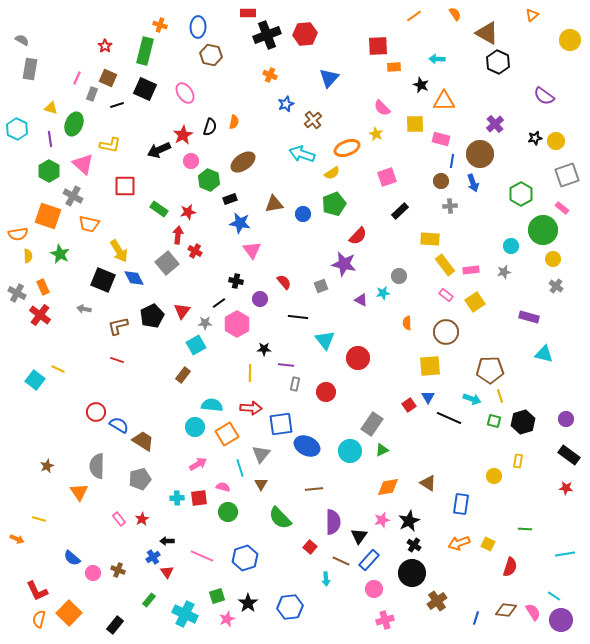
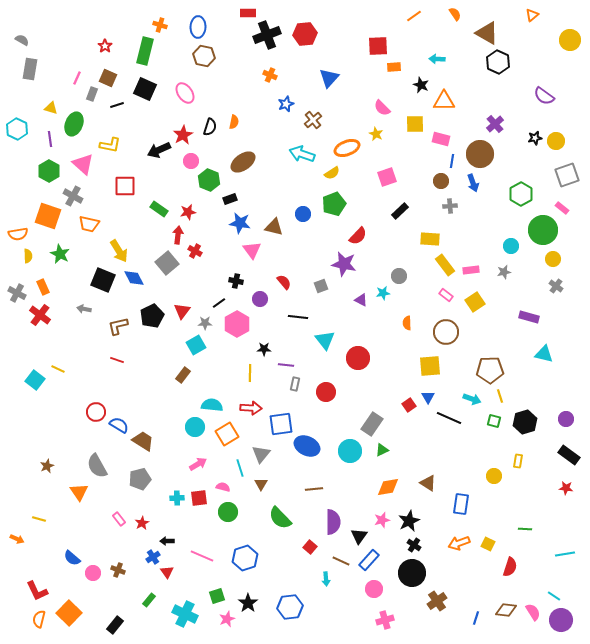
brown hexagon at (211, 55): moved 7 px left, 1 px down
brown triangle at (274, 204): moved 23 px down; rotated 24 degrees clockwise
black hexagon at (523, 422): moved 2 px right
gray semicircle at (97, 466): rotated 30 degrees counterclockwise
red star at (142, 519): moved 4 px down
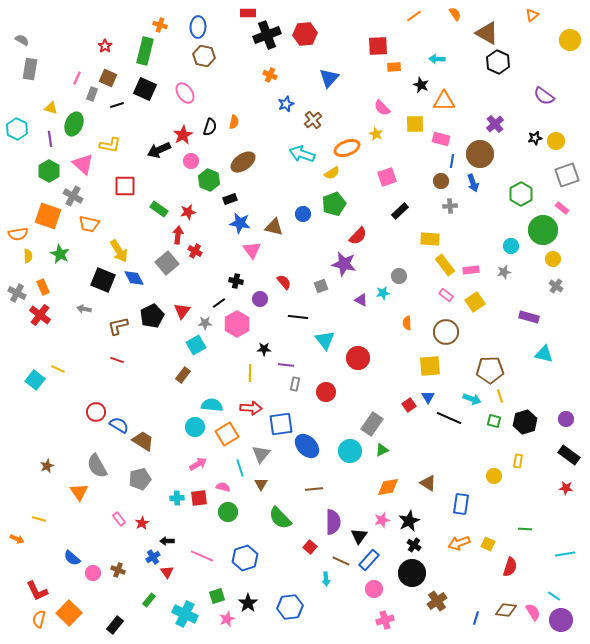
blue ellipse at (307, 446): rotated 20 degrees clockwise
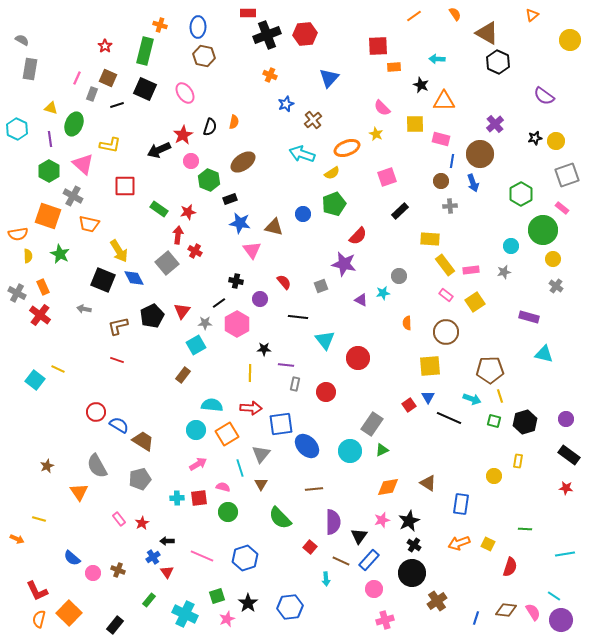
cyan circle at (195, 427): moved 1 px right, 3 px down
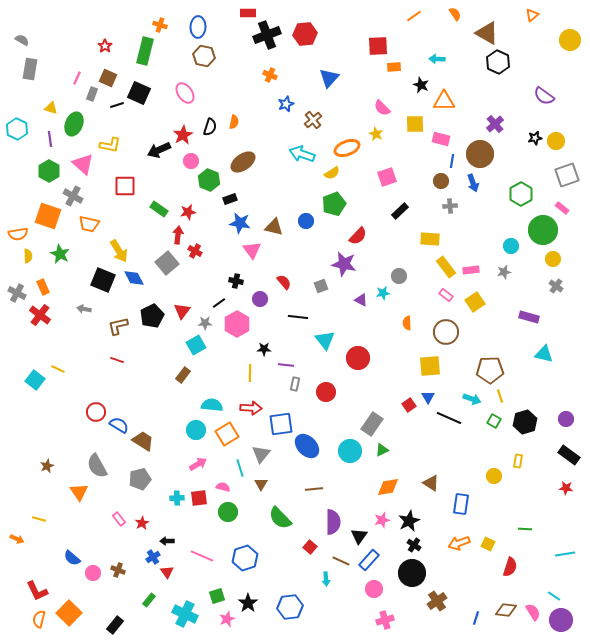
black square at (145, 89): moved 6 px left, 4 px down
blue circle at (303, 214): moved 3 px right, 7 px down
yellow rectangle at (445, 265): moved 1 px right, 2 px down
green square at (494, 421): rotated 16 degrees clockwise
brown triangle at (428, 483): moved 3 px right
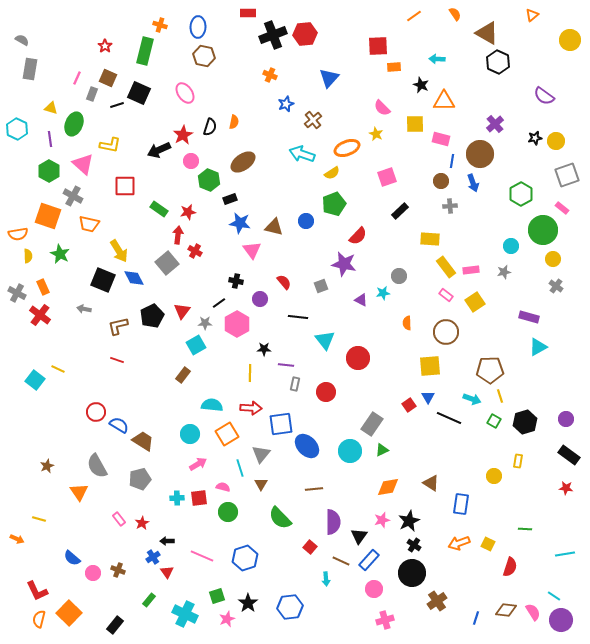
black cross at (267, 35): moved 6 px right
cyan triangle at (544, 354): moved 6 px left, 7 px up; rotated 42 degrees counterclockwise
cyan circle at (196, 430): moved 6 px left, 4 px down
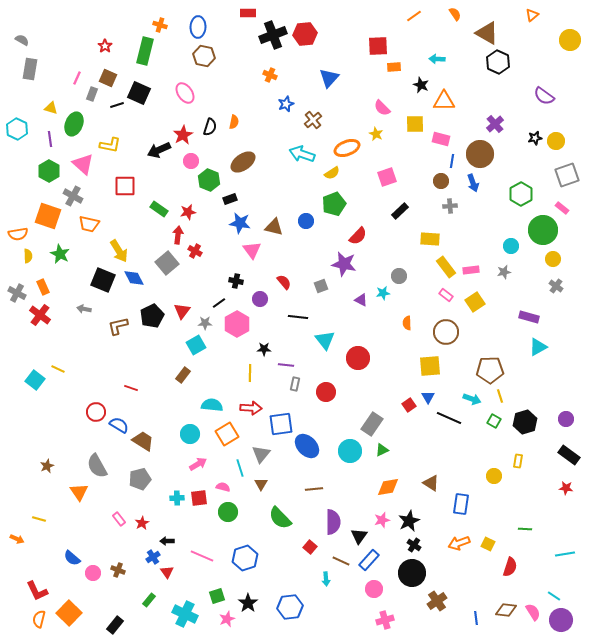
red line at (117, 360): moved 14 px right, 28 px down
blue line at (476, 618): rotated 24 degrees counterclockwise
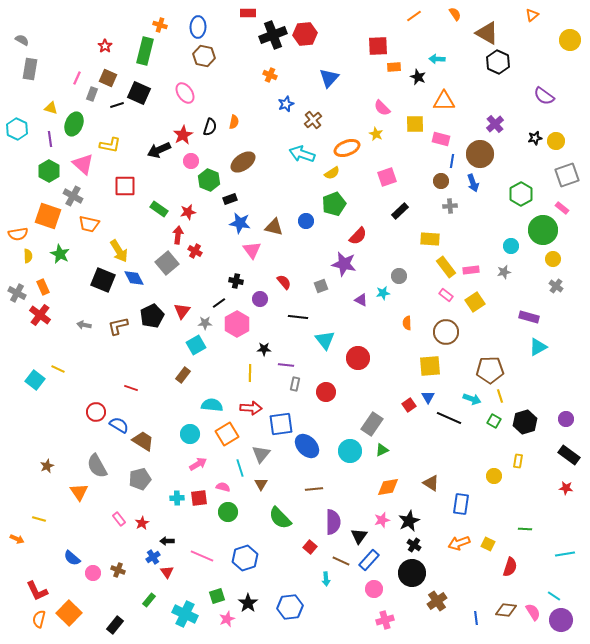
black star at (421, 85): moved 3 px left, 8 px up
gray arrow at (84, 309): moved 16 px down
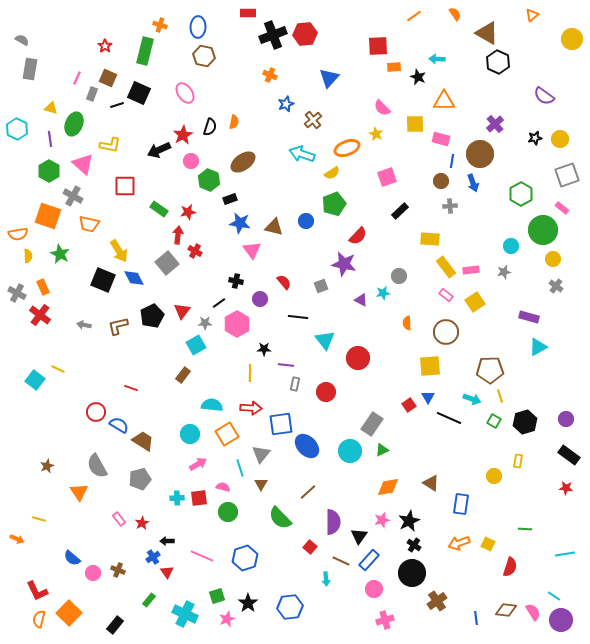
yellow circle at (570, 40): moved 2 px right, 1 px up
yellow circle at (556, 141): moved 4 px right, 2 px up
brown line at (314, 489): moved 6 px left, 3 px down; rotated 36 degrees counterclockwise
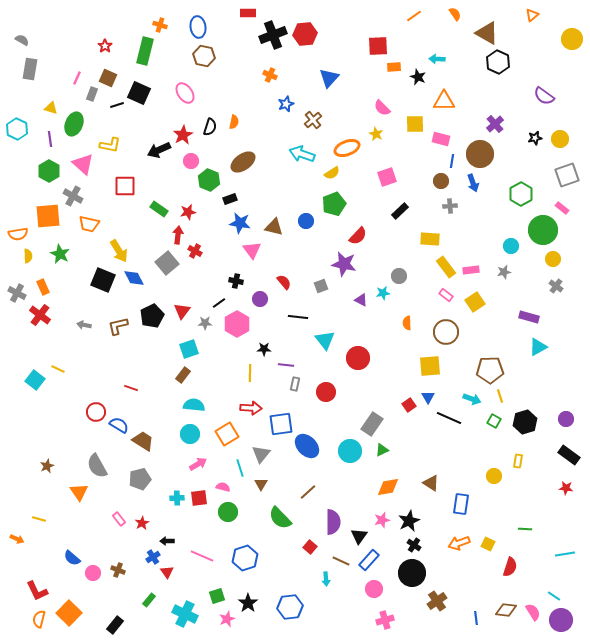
blue ellipse at (198, 27): rotated 10 degrees counterclockwise
orange square at (48, 216): rotated 24 degrees counterclockwise
cyan square at (196, 345): moved 7 px left, 4 px down; rotated 12 degrees clockwise
cyan semicircle at (212, 405): moved 18 px left
